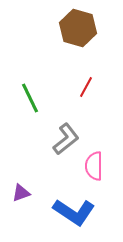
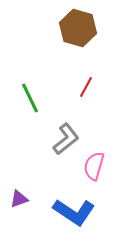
pink semicircle: rotated 16 degrees clockwise
purple triangle: moved 2 px left, 6 px down
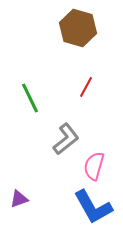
blue L-shape: moved 19 px right, 5 px up; rotated 27 degrees clockwise
